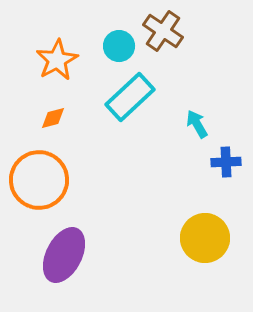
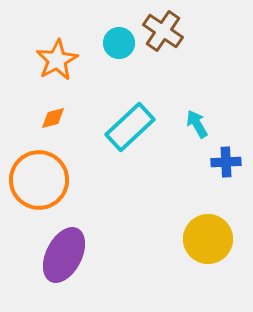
cyan circle: moved 3 px up
cyan rectangle: moved 30 px down
yellow circle: moved 3 px right, 1 px down
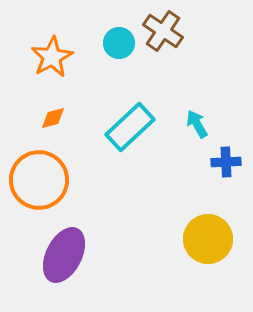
orange star: moved 5 px left, 3 px up
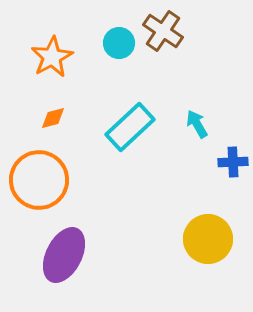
blue cross: moved 7 px right
